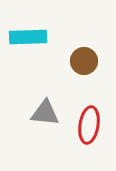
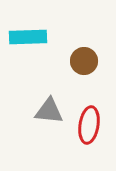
gray triangle: moved 4 px right, 2 px up
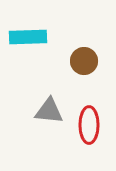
red ellipse: rotated 9 degrees counterclockwise
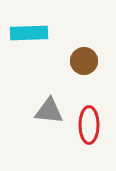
cyan rectangle: moved 1 px right, 4 px up
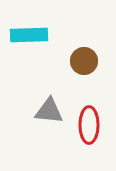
cyan rectangle: moved 2 px down
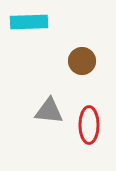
cyan rectangle: moved 13 px up
brown circle: moved 2 px left
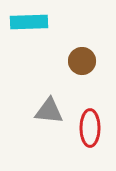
red ellipse: moved 1 px right, 3 px down
